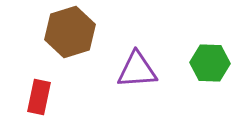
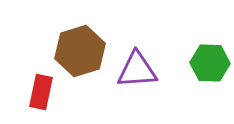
brown hexagon: moved 10 px right, 19 px down
red rectangle: moved 2 px right, 5 px up
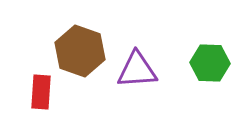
brown hexagon: rotated 24 degrees counterclockwise
red rectangle: rotated 8 degrees counterclockwise
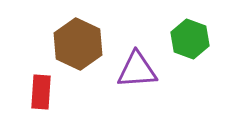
brown hexagon: moved 2 px left, 7 px up; rotated 6 degrees clockwise
green hexagon: moved 20 px left, 24 px up; rotated 18 degrees clockwise
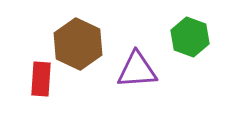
green hexagon: moved 2 px up
red rectangle: moved 13 px up
